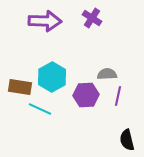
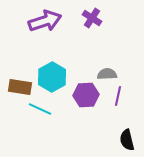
purple arrow: rotated 20 degrees counterclockwise
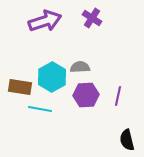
gray semicircle: moved 27 px left, 7 px up
cyan line: rotated 15 degrees counterclockwise
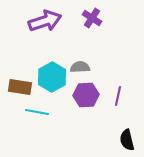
cyan line: moved 3 px left, 3 px down
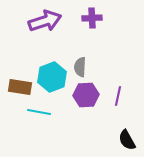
purple cross: rotated 36 degrees counterclockwise
gray semicircle: rotated 84 degrees counterclockwise
cyan hexagon: rotated 8 degrees clockwise
cyan line: moved 2 px right
black semicircle: rotated 15 degrees counterclockwise
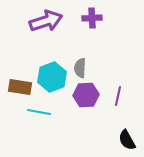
purple arrow: moved 1 px right
gray semicircle: moved 1 px down
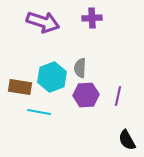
purple arrow: moved 3 px left, 1 px down; rotated 36 degrees clockwise
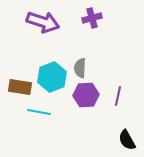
purple cross: rotated 12 degrees counterclockwise
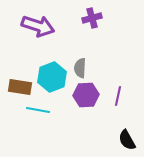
purple arrow: moved 5 px left, 4 px down
cyan line: moved 1 px left, 2 px up
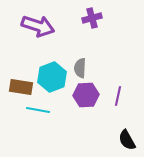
brown rectangle: moved 1 px right
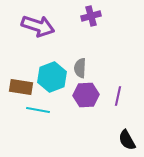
purple cross: moved 1 px left, 2 px up
